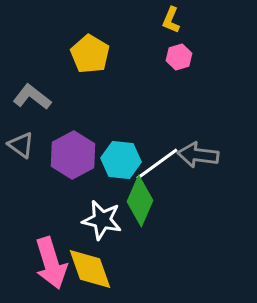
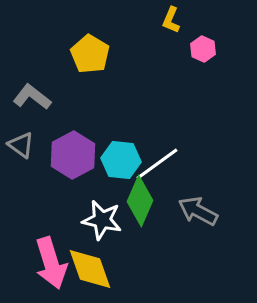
pink hexagon: moved 24 px right, 8 px up; rotated 20 degrees counterclockwise
gray arrow: moved 56 px down; rotated 21 degrees clockwise
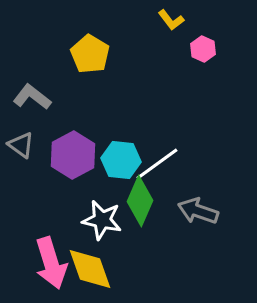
yellow L-shape: rotated 60 degrees counterclockwise
gray arrow: rotated 9 degrees counterclockwise
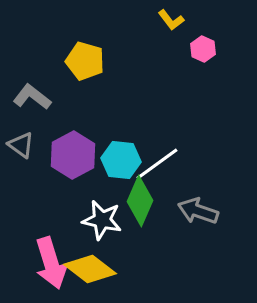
yellow pentagon: moved 5 px left, 7 px down; rotated 15 degrees counterclockwise
yellow diamond: rotated 33 degrees counterclockwise
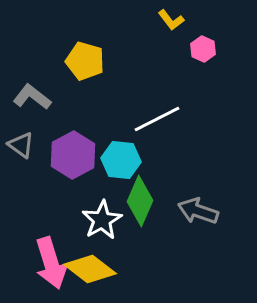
white line: moved 45 px up; rotated 9 degrees clockwise
white star: rotated 30 degrees clockwise
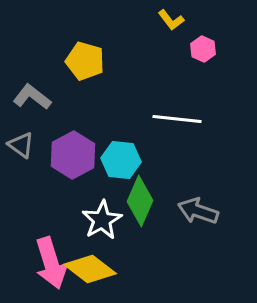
white line: moved 20 px right; rotated 33 degrees clockwise
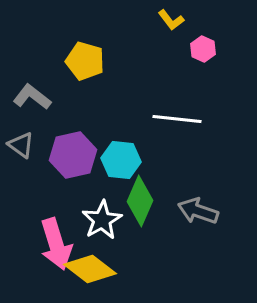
purple hexagon: rotated 15 degrees clockwise
pink arrow: moved 5 px right, 19 px up
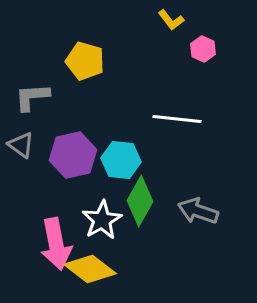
gray L-shape: rotated 42 degrees counterclockwise
green diamond: rotated 6 degrees clockwise
pink arrow: rotated 6 degrees clockwise
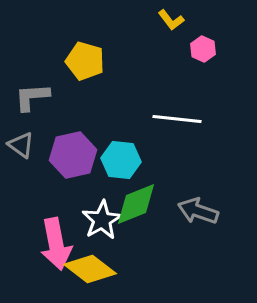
green diamond: moved 4 px left, 3 px down; rotated 39 degrees clockwise
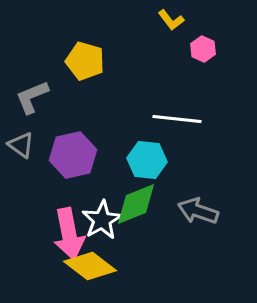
gray L-shape: rotated 18 degrees counterclockwise
cyan hexagon: moved 26 px right
pink arrow: moved 13 px right, 10 px up
yellow diamond: moved 3 px up
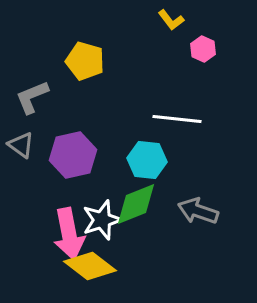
white star: rotated 12 degrees clockwise
